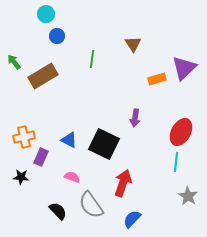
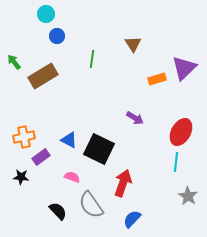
purple arrow: rotated 66 degrees counterclockwise
black square: moved 5 px left, 5 px down
purple rectangle: rotated 30 degrees clockwise
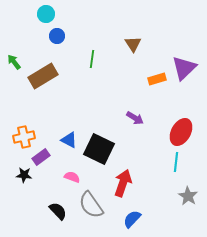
black star: moved 3 px right, 2 px up
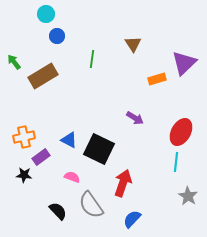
purple triangle: moved 5 px up
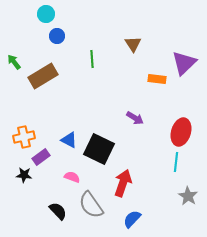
green line: rotated 12 degrees counterclockwise
orange rectangle: rotated 24 degrees clockwise
red ellipse: rotated 12 degrees counterclockwise
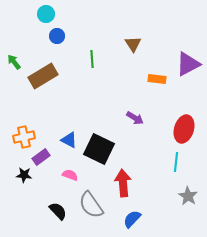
purple triangle: moved 4 px right, 1 px down; rotated 16 degrees clockwise
red ellipse: moved 3 px right, 3 px up
pink semicircle: moved 2 px left, 2 px up
red arrow: rotated 24 degrees counterclockwise
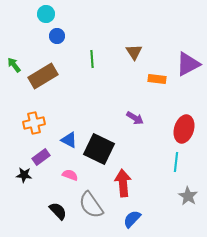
brown triangle: moved 1 px right, 8 px down
green arrow: moved 3 px down
orange cross: moved 10 px right, 14 px up
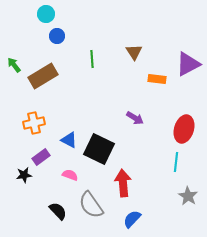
black star: rotated 14 degrees counterclockwise
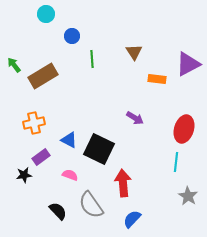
blue circle: moved 15 px right
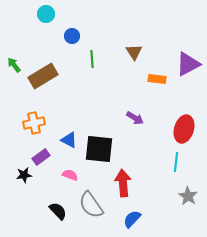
black square: rotated 20 degrees counterclockwise
